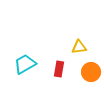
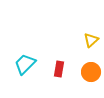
yellow triangle: moved 12 px right, 7 px up; rotated 35 degrees counterclockwise
cyan trapezoid: rotated 15 degrees counterclockwise
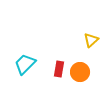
orange circle: moved 11 px left
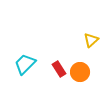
red rectangle: rotated 42 degrees counterclockwise
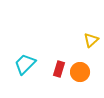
red rectangle: rotated 49 degrees clockwise
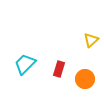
orange circle: moved 5 px right, 7 px down
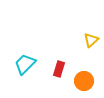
orange circle: moved 1 px left, 2 px down
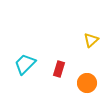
orange circle: moved 3 px right, 2 px down
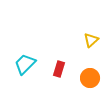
orange circle: moved 3 px right, 5 px up
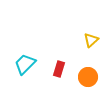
orange circle: moved 2 px left, 1 px up
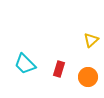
cyan trapezoid: rotated 90 degrees counterclockwise
